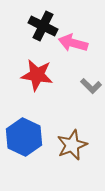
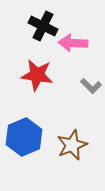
pink arrow: rotated 12 degrees counterclockwise
blue hexagon: rotated 12 degrees clockwise
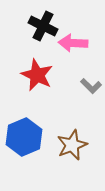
red star: rotated 16 degrees clockwise
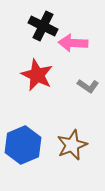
gray L-shape: moved 3 px left; rotated 10 degrees counterclockwise
blue hexagon: moved 1 px left, 8 px down
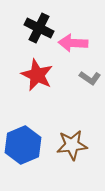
black cross: moved 4 px left, 2 px down
gray L-shape: moved 2 px right, 8 px up
brown star: rotated 16 degrees clockwise
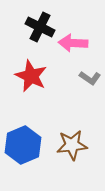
black cross: moved 1 px right, 1 px up
red star: moved 6 px left, 1 px down
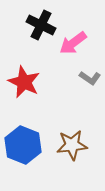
black cross: moved 1 px right, 2 px up
pink arrow: rotated 40 degrees counterclockwise
red star: moved 7 px left, 6 px down
blue hexagon: rotated 15 degrees counterclockwise
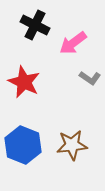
black cross: moved 6 px left
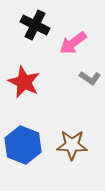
brown star: rotated 8 degrees clockwise
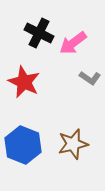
black cross: moved 4 px right, 8 px down
brown star: moved 1 px right, 1 px up; rotated 16 degrees counterclockwise
